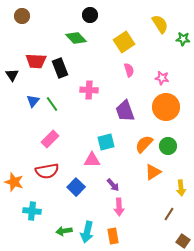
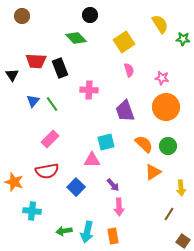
orange semicircle: rotated 90 degrees clockwise
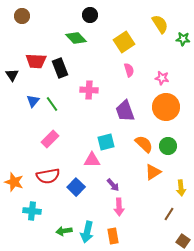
red semicircle: moved 1 px right, 5 px down
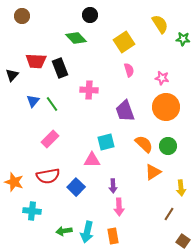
black triangle: rotated 16 degrees clockwise
purple arrow: moved 1 px down; rotated 40 degrees clockwise
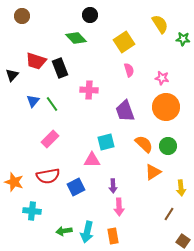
red trapezoid: rotated 15 degrees clockwise
blue square: rotated 18 degrees clockwise
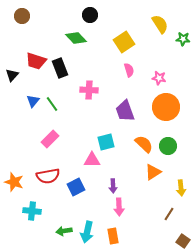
pink star: moved 3 px left
